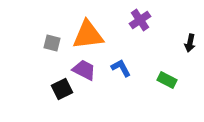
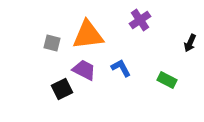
black arrow: rotated 12 degrees clockwise
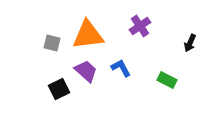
purple cross: moved 6 px down
purple trapezoid: moved 2 px right, 1 px down; rotated 15 degrees clockwise
black square: moved 3 px left
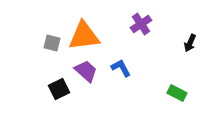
purple cross: moved 1 px right, 2 px up
orange triangle: moved 4 px left, 1 px down
green rectangle: moved 10 px right, 13 px down
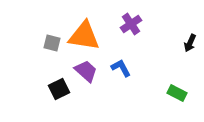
purple cross: moved 10 px left
orange triangle: rotated 16 degrees clockwise
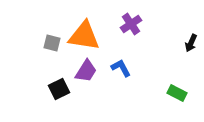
black arrow: moved 1 px right
purple trapezoid: rotated 80 degrees clockwise
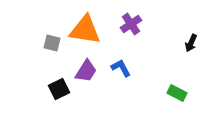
orange triangle: moved 1 px right, 6 px up
